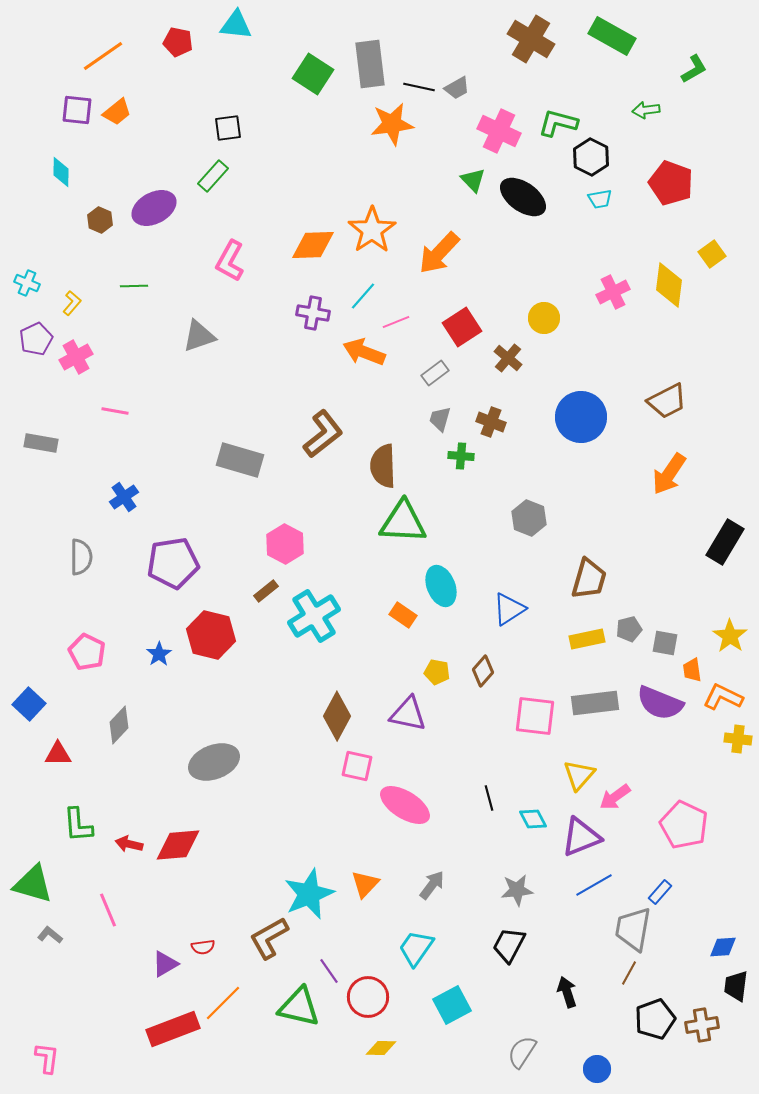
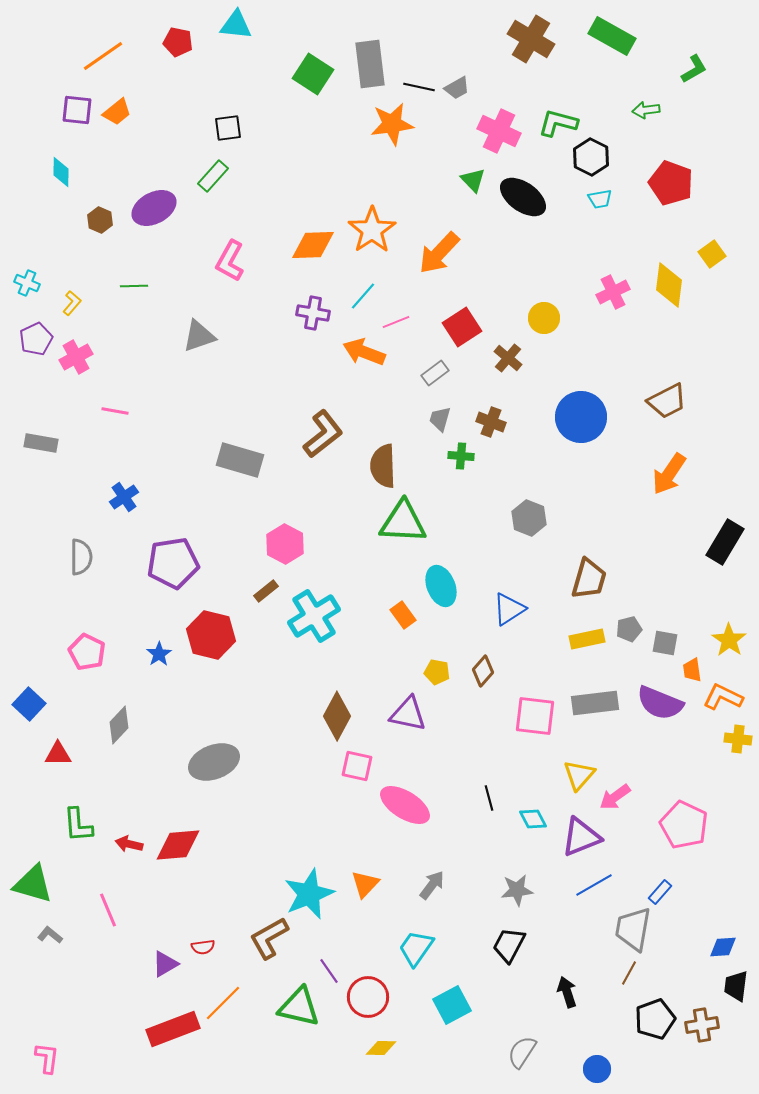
orange rectangle at (403, 615): rotated 20 degrees clockwise
yellow star at (730, 636): moved 1 px left, 4 px down
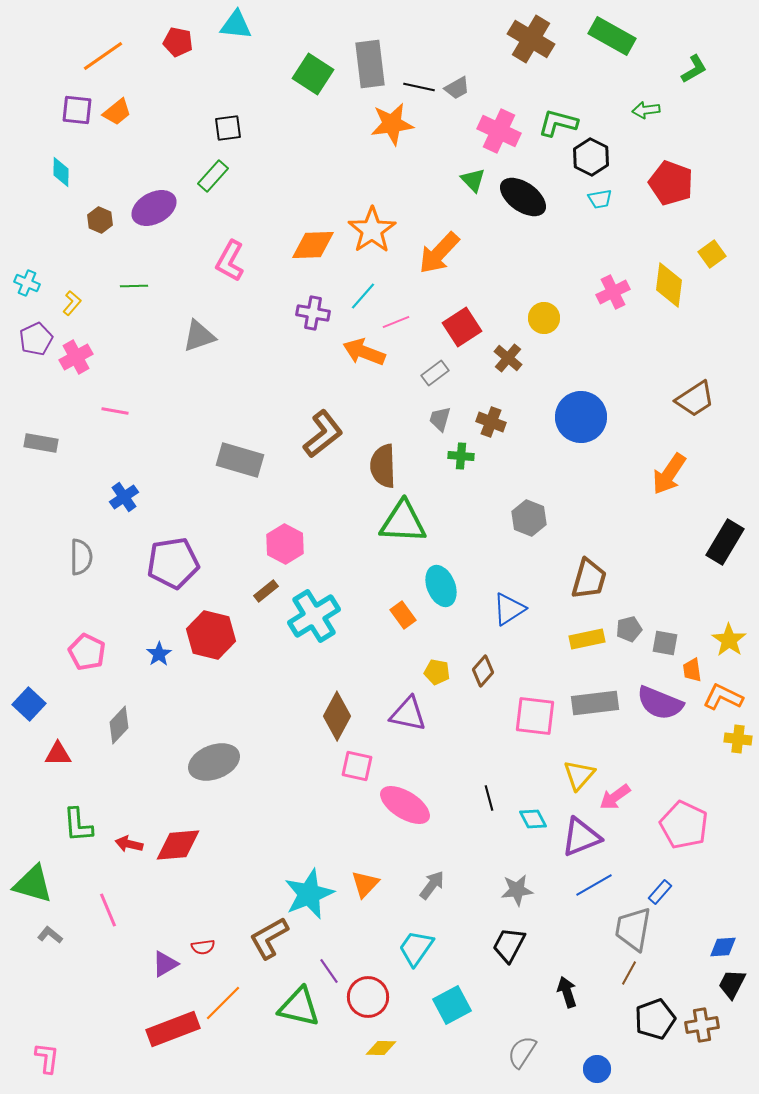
brown trapezoid at (667, 401): moved 28 px right, 2 px up; rotated 6 degrees counterclockwise
black trapezoid at (736, 986): moved 4 px left, 2 px up; rotated 20 degrees clockwise
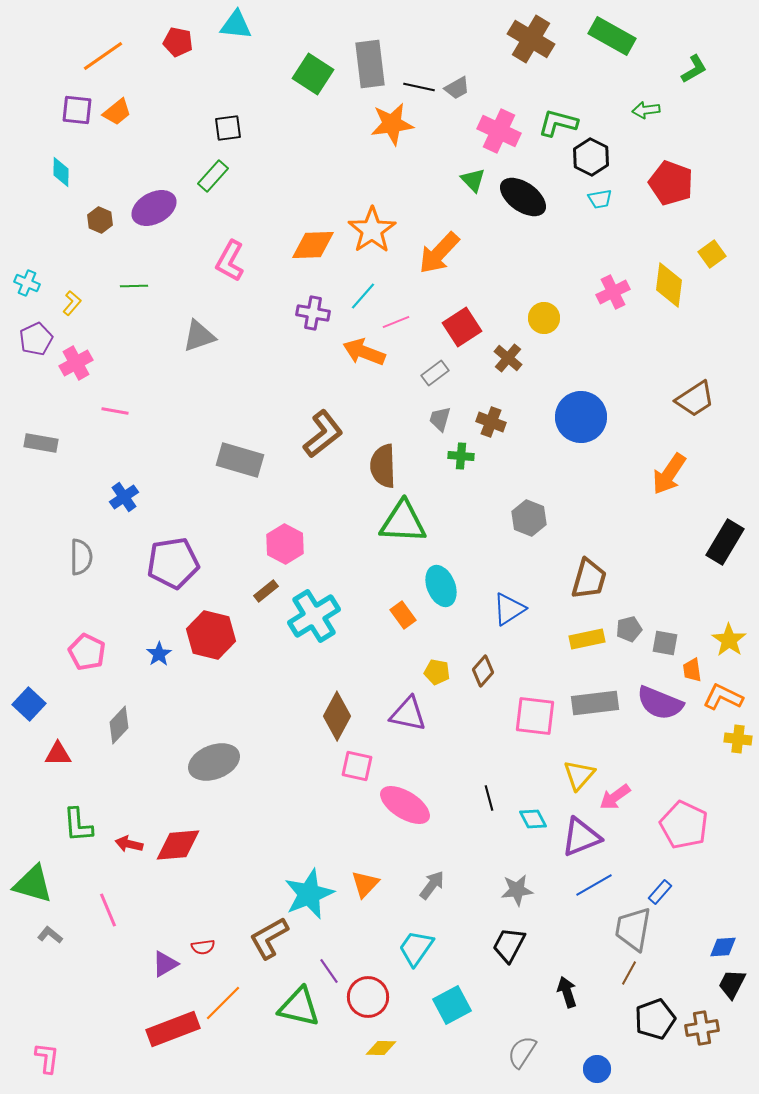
pink cross at (76, 357): moved 6 px down
brown cross at (702, 1025): moved 3 px down
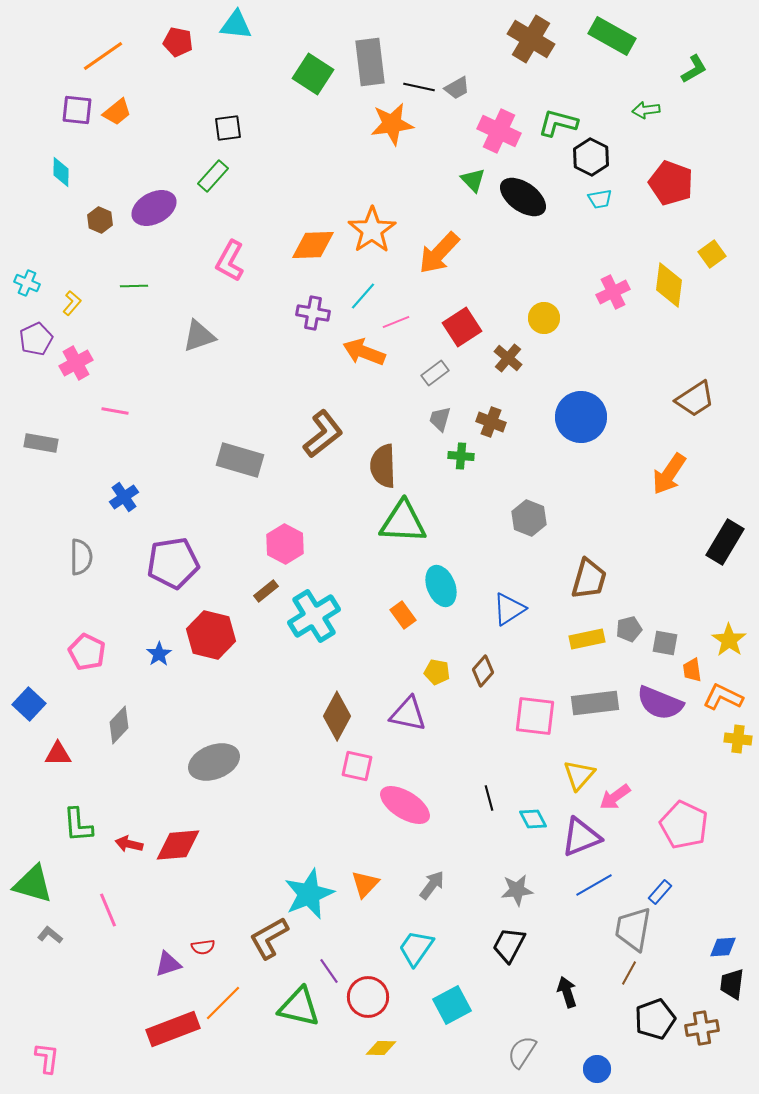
gray rectangle at (370, 64): moved 2 px up
purple triangle at (165, 964): moved 3 px right; rotated 12 degrees clockwise
black trapezoid at (732, 984): rotated 20 degrees counterclockwise
